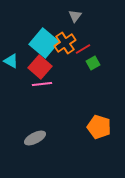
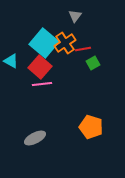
red line: rotated 21 degrees clockwise
orange pentagon: moved 8 px left
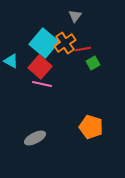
pink line: rotated 18 degrees clockwise
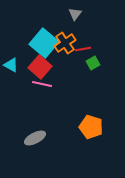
gray triangle: moved 2 px up
cyan triangle: moved 4 px down
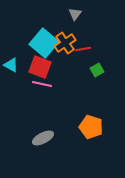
green square: moved 4 px right, 7 px down
red square: rotated 20 degrees counterclockwise
gray ellipse: moved 8 px right
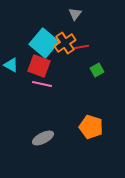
red line: moved 2 px left, 2 px up
red square: moved 1 px left, 1 px up
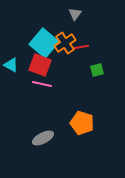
red square: moved 1 px right, 1 px up
green square: rotated 16 degrees clockwise
orange pentagon: moved 9 px left, 4 px up
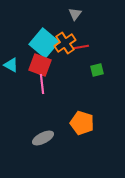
pink line: rotated 72 degrees clockwise
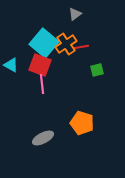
gray triangle: rotated 16 degrees clockwise
orange cross: moved 1 px right, 1 px down
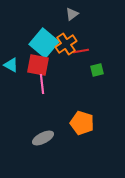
gray triangle: moved 3 px left
red line: moved 4 px down
red square: moved 2 px left; rotated 10 degrees counterclockwise
